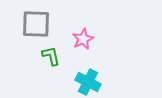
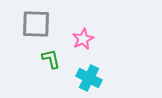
green L-shape: moved 3 px down
cyan cross: moved 1 px right, 4 px up
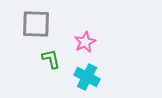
pink star: moved 2 px right, 3 px down
cyan cross: moved 2 px left, 1 px up
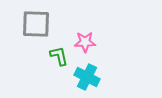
pink star: rotated 25 degrees clockwise
green L-shape: moved 8 px right, 3 px up
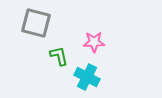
gray square: moved 1 px up; rotated 12 degrees clockwise
pink star: moved 9 px right
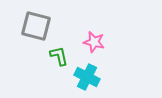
gray square: moved 3 px down
pink star: rotated 15 degrees clockwise
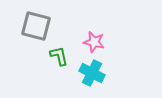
cyan cross: moved 5 px right, 4 px up
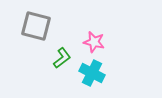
green L-shape: moved 3 px right, 2 px down; rotated 65 degrees clockwise
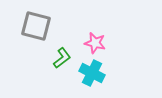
pink star: moved 1 px right, 1 px down
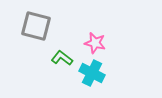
green L-shape: rotated 105 degrees counterclockwise
